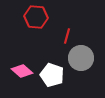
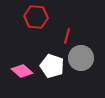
white pentagon: moved 9 px up
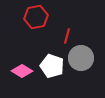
red hexagon: rotated 15 degrees counterclockwise
pink diamond: rotated 10 degrees counterclockwise
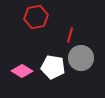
red line: moved 3 px right, 1 px up
white pentagon: moved 1 px right, 1 px down; rotated 10 degrees counterclockwise
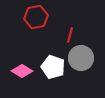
white pentagon: rotated 10 degrees clockwise
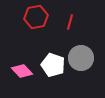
red line: moved 13 px up
white pentagon: moved 2 px up
pink diamond: rotated 15 degrees clockwise
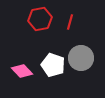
red hexagon: moved 4 px right, 2 px down
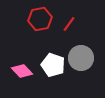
red line: moved 1 px left, 2 px down; rotated 21 degrees clockwise
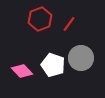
red hexagon: rotated 10 degrees counterclockwise
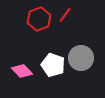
red hexagon: moved 1 px left
red line: moved 4 px left, 9 px up
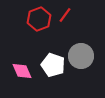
gray circle: moved 2 px up
pink diamond: rotated 20 degrees clockwise
